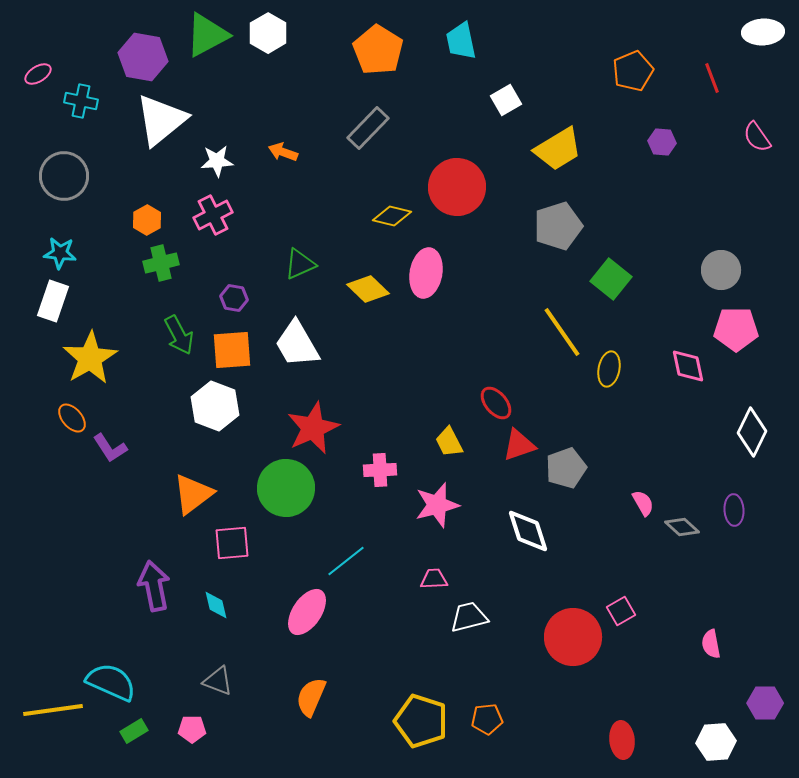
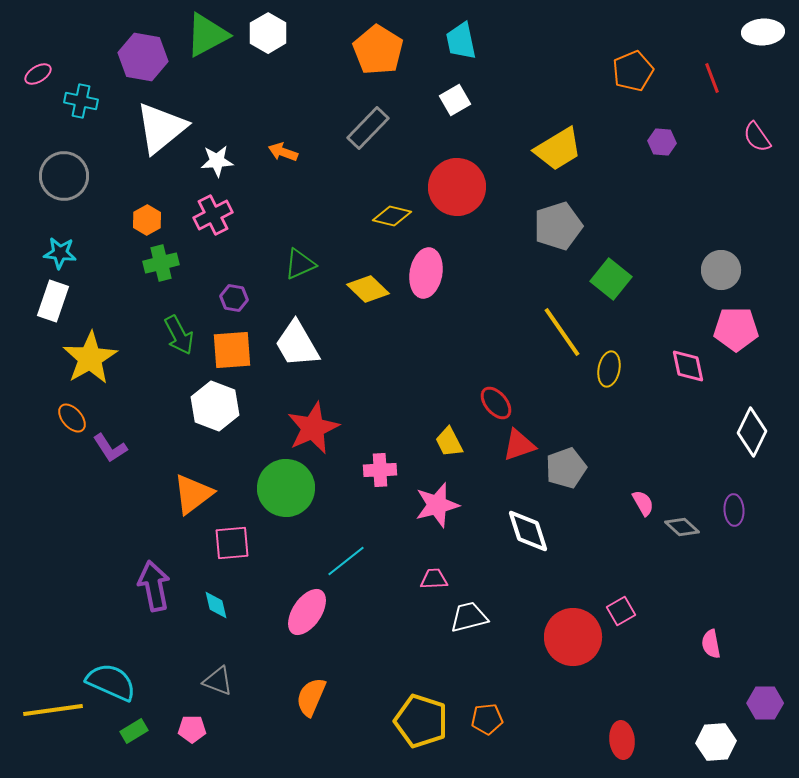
white square at (506, 100): moved 51 px left
white triangle at (161, 120): moved 8 px down
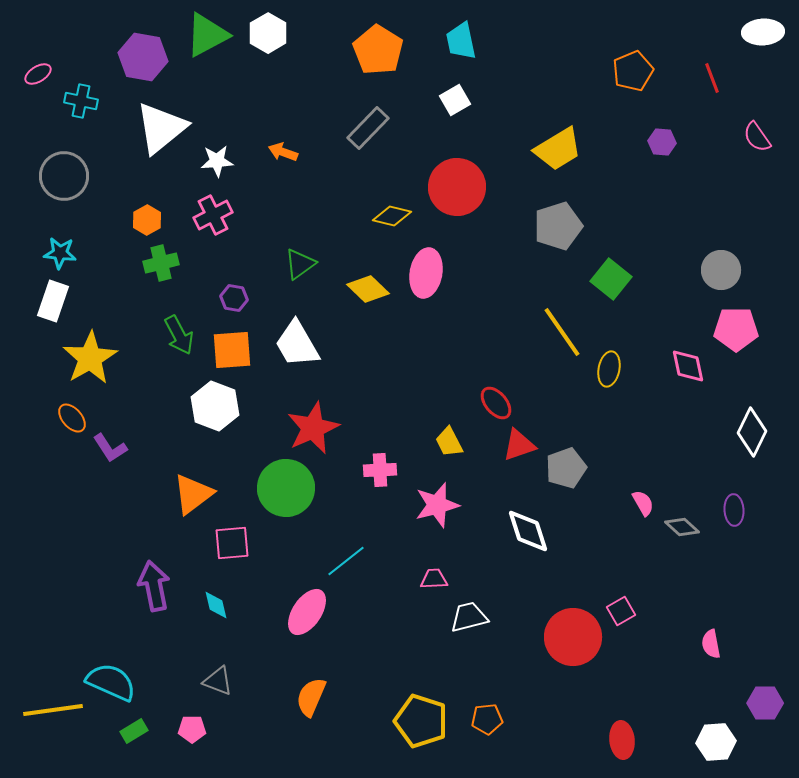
green triangle at (300, 264): rotated 12 degrees counterclockwise
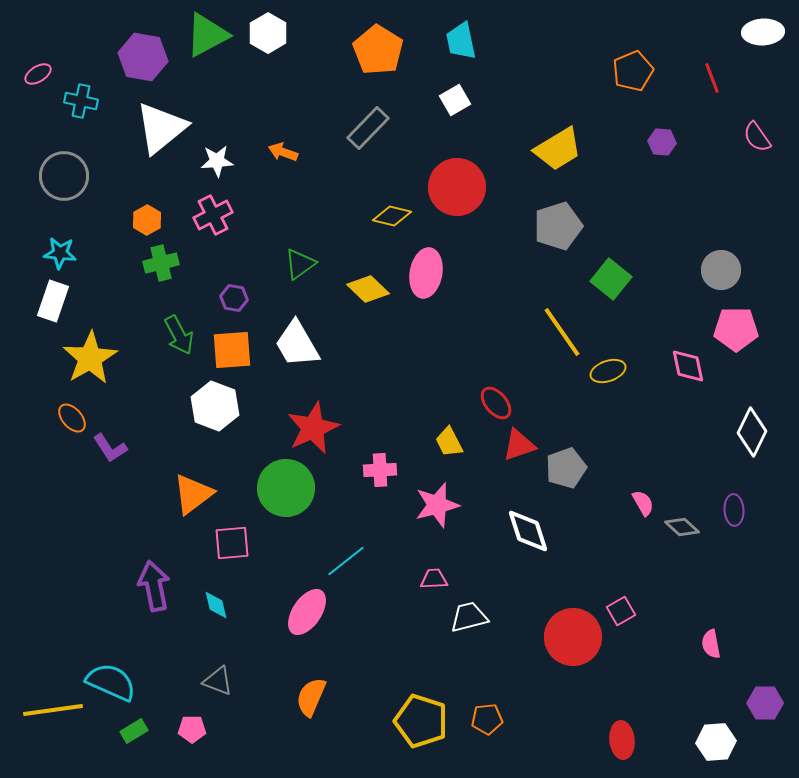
yellow ellipse at (609, 369): moved 1 px left, 2 px down; rotated 60 degrees clockwise
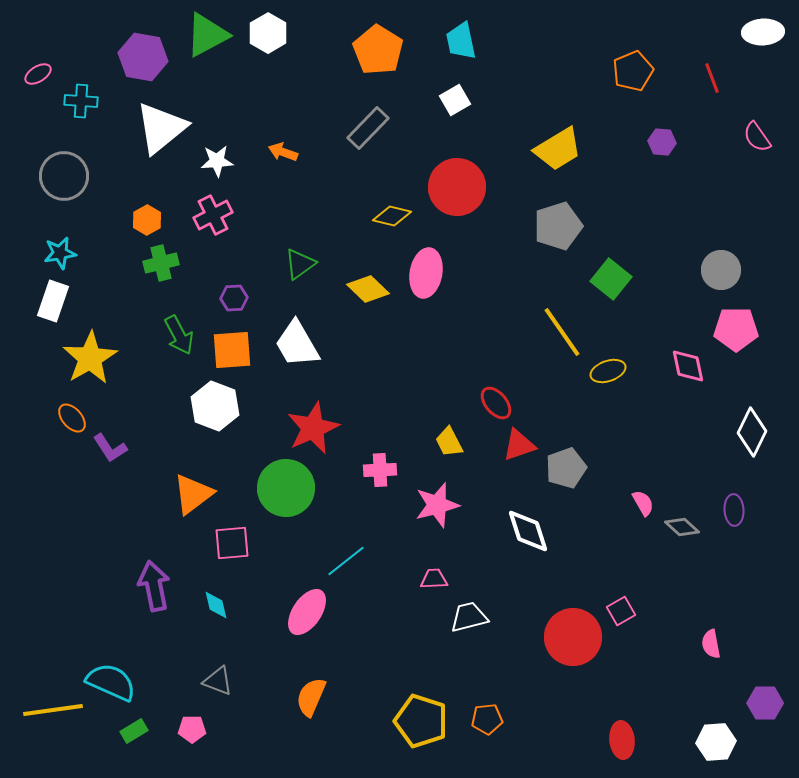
cyan cross at (81, 101): rotated 8 degrees counterclockwise
cyan star at (60, 253): rotated 16 degrees counterclockwise
purple hexagon at (234, 298): rotated 12 degrees counterclockwise
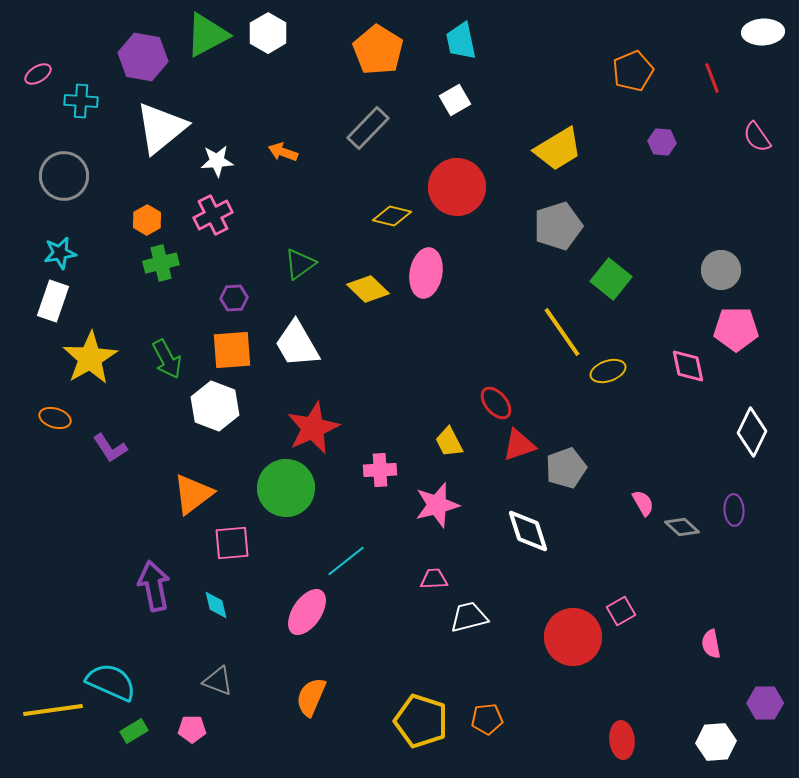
green arrow at (179, 335): moved 12 px left, 24 px down
orange ellipse at (72, 418): moved 17 px left; rotated 32 degrees counterclockwise
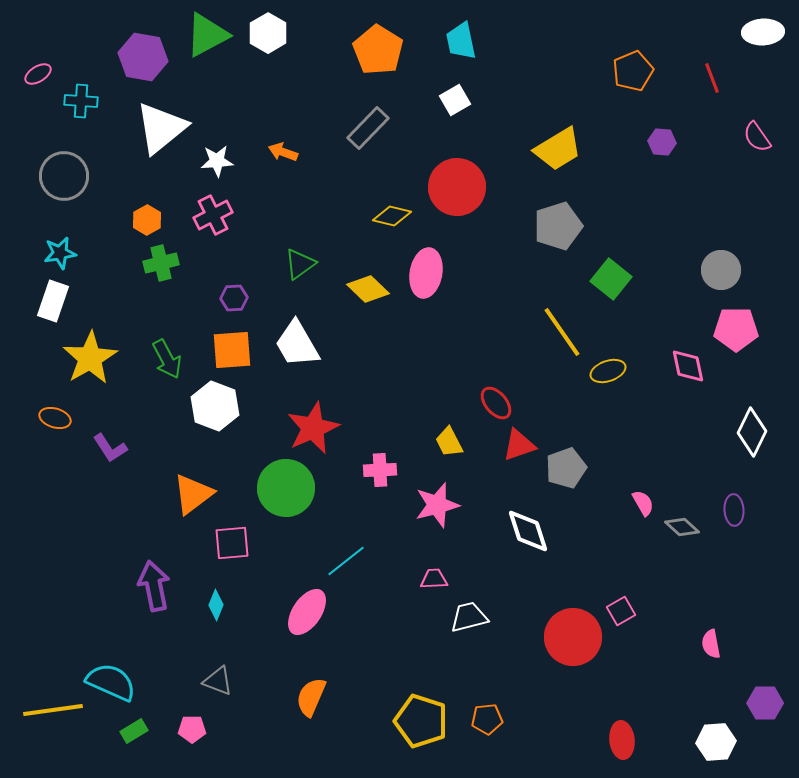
cyan diamond at (216, 605): rotated 36 degrees clockwise
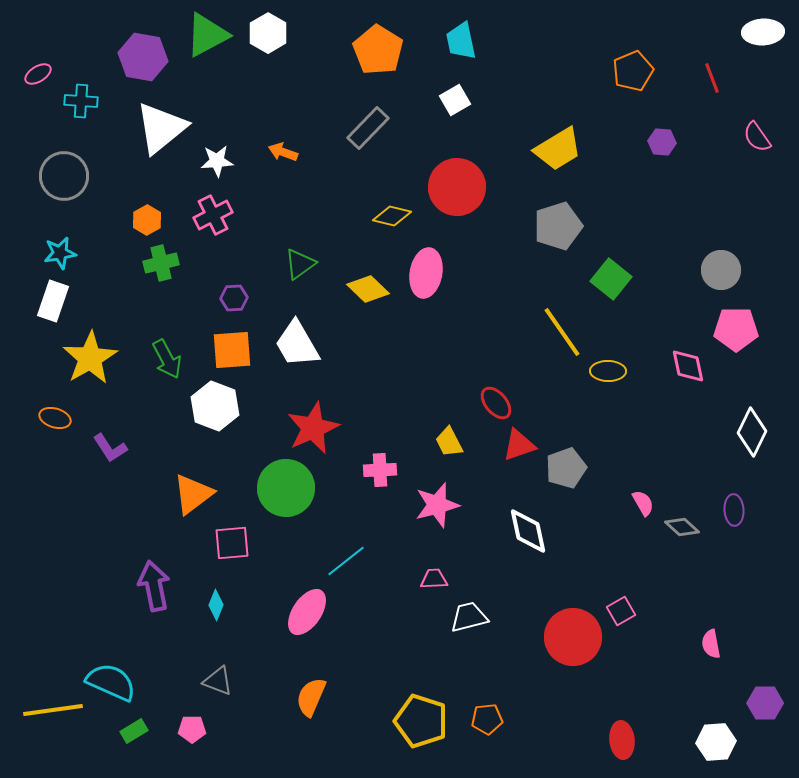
yellow ellipse at (608, 371): rotated 20 degrees clockwise
white diamond at (528, 531): rotated 6 degrees clockwise
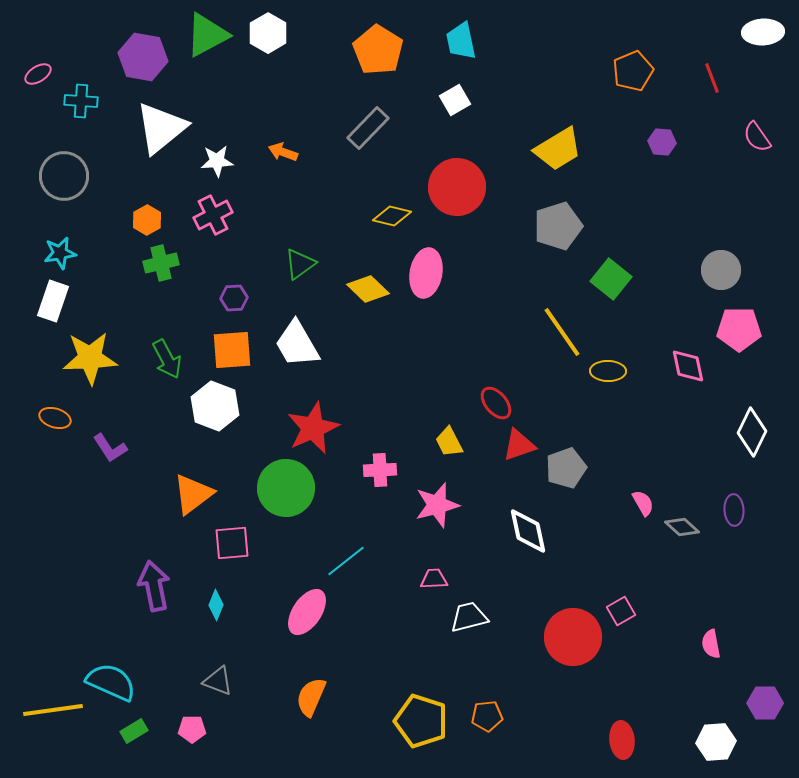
pink pentagon at (736, 329): moved 3 px right
yellow star at (90, 358): rotated 28 degrees clockwise
orange pentagon at (487, 719): moved 3 px up
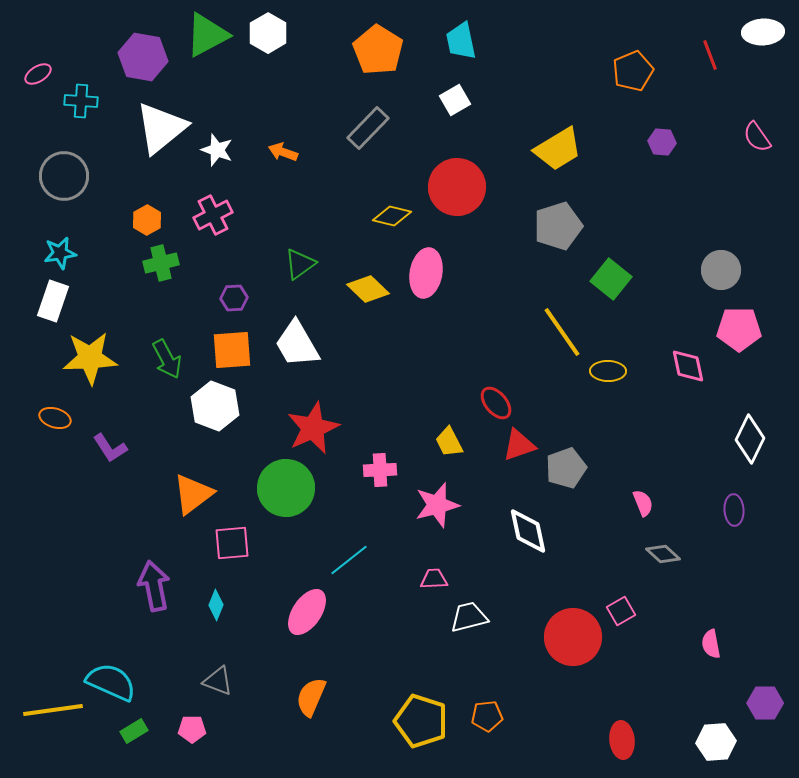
red line at (712, 78): moved 2 px left, 23 px up
white star at (217, 161): moved 11 px up; rotated 24 degrees clockwise
white diamond at (752, 432): moved 2 px left, 7 px down
pink semicircle at (643, 503): rotated 8 degrees clockwise
gray diamond at (682, 527): moved 19 px left, 27 px down
cyan line at (346, 561): moved 3 px right, 1 px up
